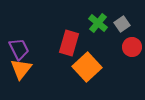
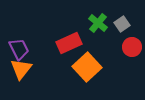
red rectangle: rotated 50 degrees clockwise
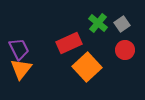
red circle: moved 7 px left, 3 px down
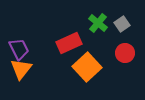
red circle: moved 3 px down
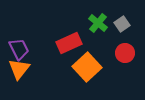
orange triangle: moved 2 px left
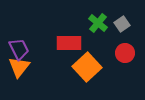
red rectangle: rotated 25 degrees clockwise
orange triangle: moved 2 px up
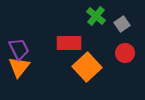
green cross: moved 2 px left, 7 px up
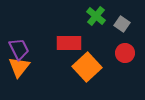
gray square: rotated 21 degrees counterclockwise
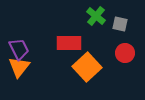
gray square: moved 2 px left; rotated 21 degrees counterclockwise
